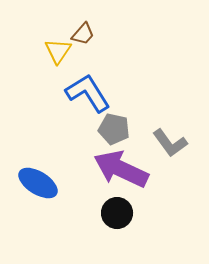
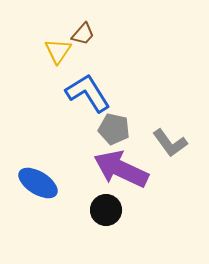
black circle: moved 11 px left, 3 px up
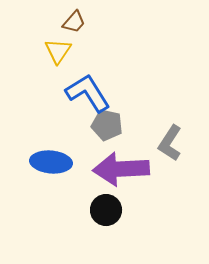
brown trapezoid: moved 9 px left, 12 px up
gray pentagon: moved 7 px left, 4 px up
gray L-shape: rotated 69 degrees clockwise
purple arrow: rotated 28 degrees counterclockwise
blue ellipse: moved 13 px right, 21 px up; rotated 27 degrees counterclockwise
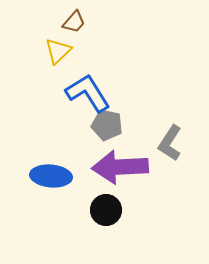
yellow triangle: rotated 12 degrees clockwise
blue ellipse: moved 14 px down
purple arrow: moved 1 px left, 2 px up
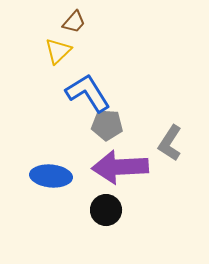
gray pentagon: rotated 8 degrees counterclockwise
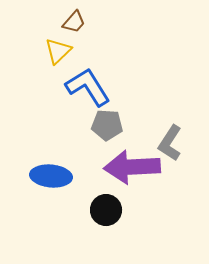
blue L-shape: moved 6 px up
purple arrow: moved 12 px right
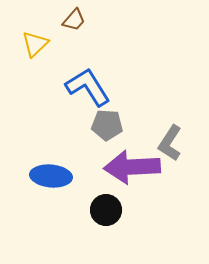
brown trapezoid: moved 2 px up
yellow triangle: moved 23 px left, 7 px up
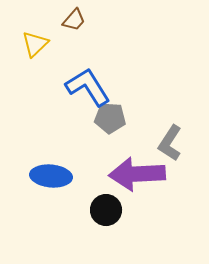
gray pentagon: moved 3 px right, 7 px up
purple arrow: moved 5 px right, 7 px down
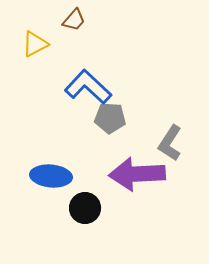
yellow triangle: rotated 16 degrees clockwise
blue L-shape: rotated 15 degrees counterclockwise
black circle: moved 21 px left, 2 px up
